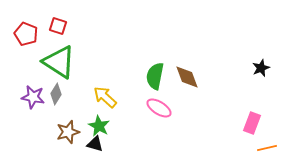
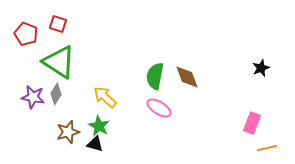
red square: moved 2 px up
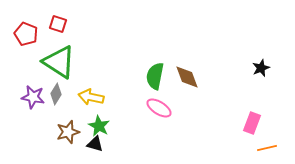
yellow arrow: moved 14 px left; rotated 30 degrees counterclockwise
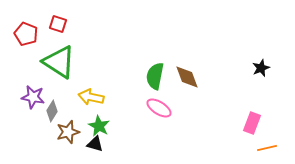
gray diamond: moved 4 px left, 17 px down
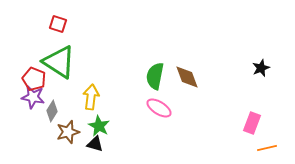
red pentagon: moved 8 px right, 45 px down
yellow arrow: rotated 85 degrees clockwise
